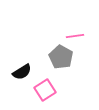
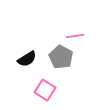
black semicircle: moved 5 px right, 13 px up
pink square: rotated 25 degrees counterclockwise
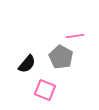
black semicircle: moved 5 px down; rotated 18 degrees counterclockwise
pink square: rotated 10 degrees counterclockwise
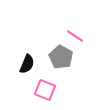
pink line: rotated 42 degrees clockwise
black semicircle: rotated 18 degrees counterclockwise
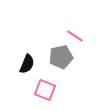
gray pentagon: rotated 30 degrees clockwise
